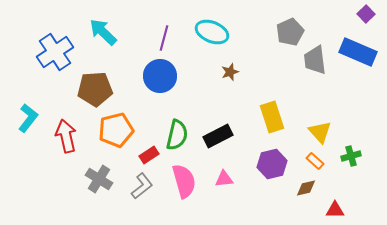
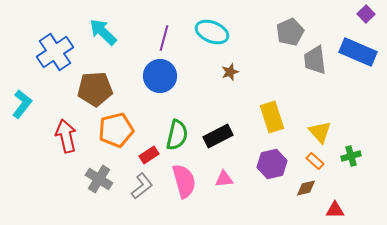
cyan L-shape: moved 6 px left, 14 px up
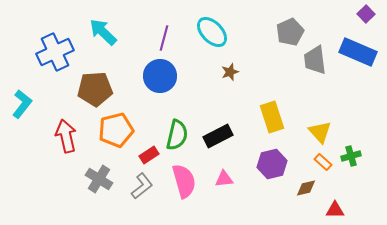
cyan ellipse: rotated 24 degrees clockwise
blue cross: rotated 9 degrees clockwise
orange rectangle: moved 8 px right, 1 px down
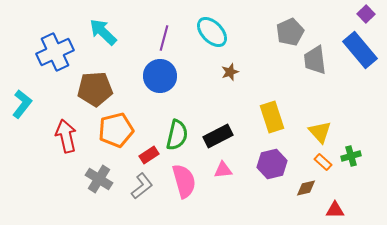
blue rectangle: moved 2 px right, 2 px up; rotated 27 degrees clockwise
pink triangle: moved 1 px left, 9 px up
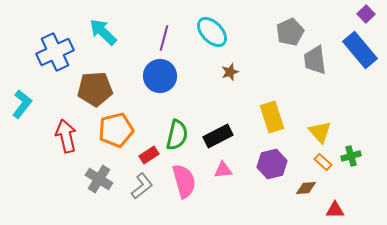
brown diamond: rotated 10 degrees clockwise
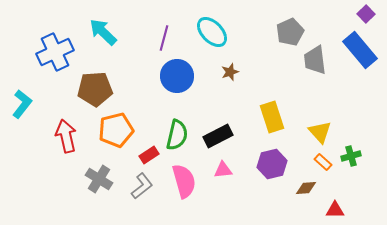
blue circle: moved 17 px right
